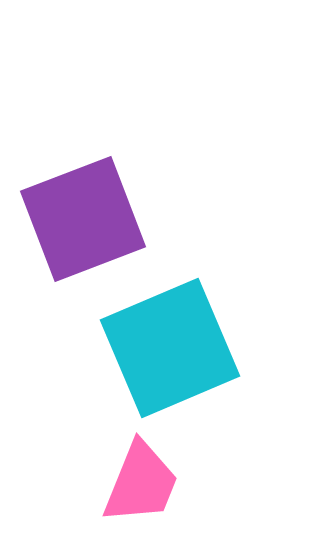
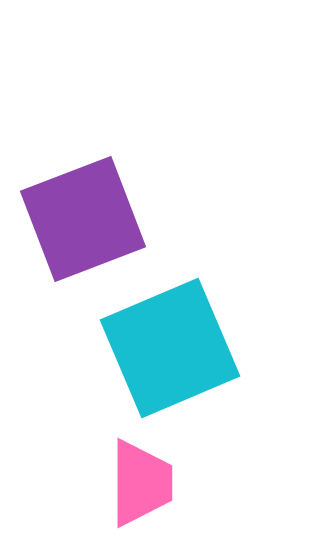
pink trapezoid: rotated 22 degrees counterclockwise
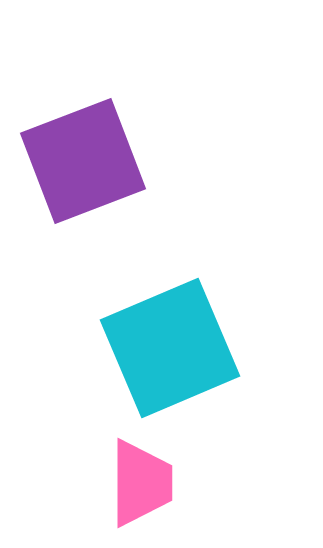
purple square: moved 58 px up
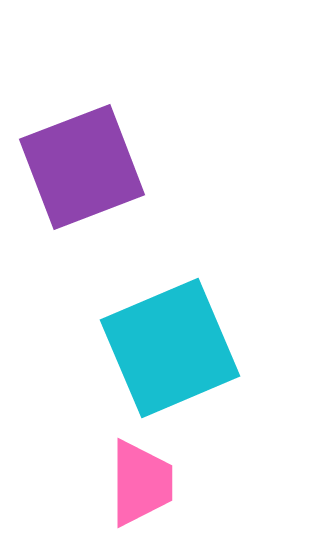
purple square: moved 1 px left, 6 px down
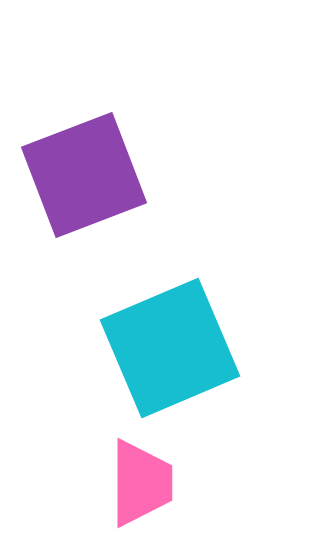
purple square: moved 2 px right, 8 px down
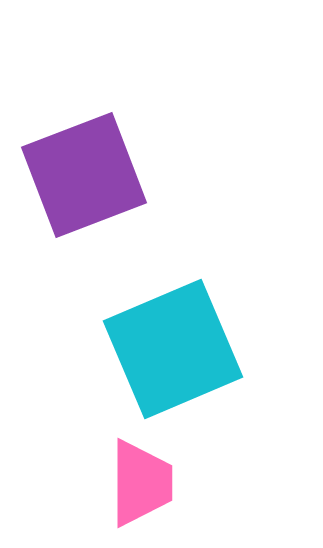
cyan square: moved 3 px right, 1 px down
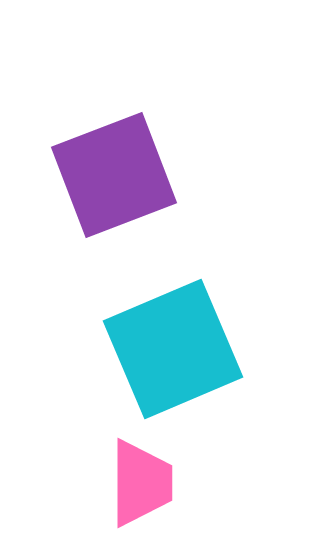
purple square: moved 30 px right
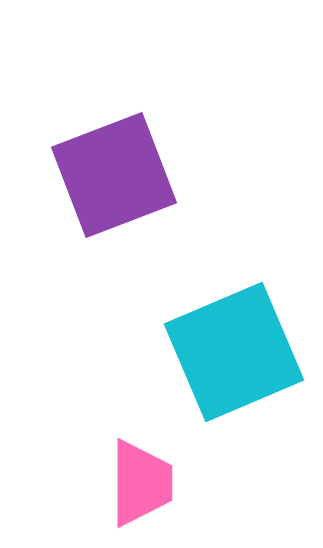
cyan square: moved 61 px right, 3 px down
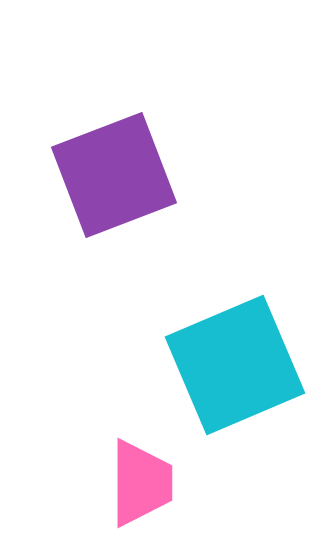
cyan square: moved 1 px right, 13 px down
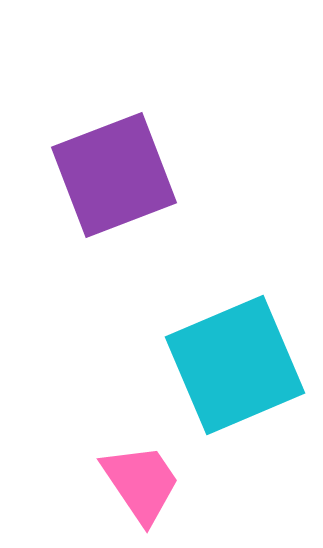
pink trapezoid: rotated 34 degrees counterclockwise
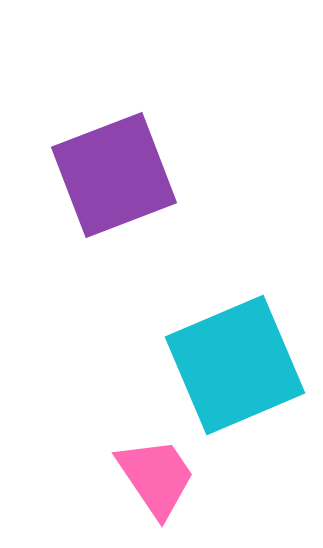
pink trapezoid: moved 15 px right, 6 px up
